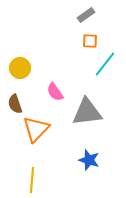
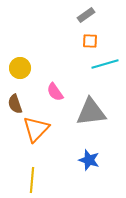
cyan line: rotated 36 degrees clockwise
gray triangle: moved 4 px right
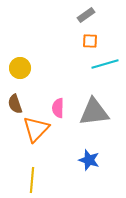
pink semicircle: moved 3 px right, 16 px down; rotated 36 degrees clockwise
gray triangle: moved 3 px right
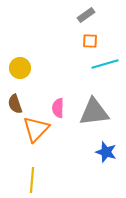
blue star: moved 17 px right, 8 px up
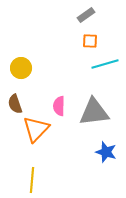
yellow circle: moved 1 px right
pink semicircle: moved 1 px right, 2 px up
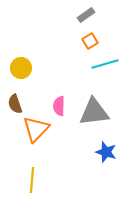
orange square: rotated 35 degrees counterclockwise
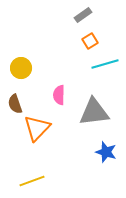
gray rectangle: moved 3 px left
pink semicircle: moved 11 px up
orange triangle: moved 1 px right, 1 px up
yellow line: moved 1 px down; rotated 65 degrees clockwise
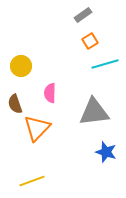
yellow circle: moved 2 px up
pink semicircle: moved 9 px left, 2 px up
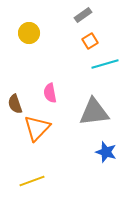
yellow circle: moved 8 px right, 33 px up
pink semicircle: rotated 12 degrees counterclockwise
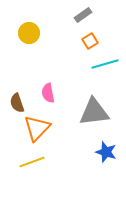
pink semicircle: moved 2 px left
brown semicircle: moved 2 px right, 1 px up
yellow line: moved 19 px up
